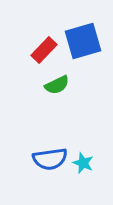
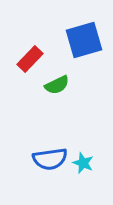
blue square: moved 1 px right, 1 px up
red rectangle: moved 14 px left, 9 px down
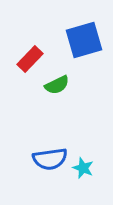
cyan star: moved 5 px down
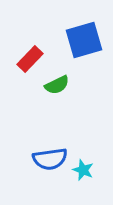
cyan star: moved 2 px down
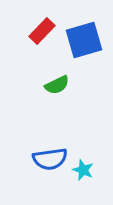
red rectangle: moved 12 px right, 28 px up
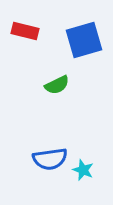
red rectangle: moved 17 px left; rotated 60 degrees clockwise
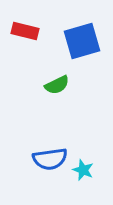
blue square: moved 2 px left, 1 px down
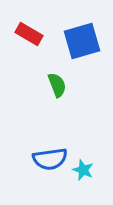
red rectangle: moved 4 px right, 3 px down; rotated 16 degrees clockwise
green semicircle: rotated 85 degrees counterclockwise
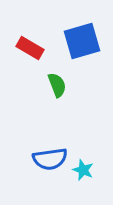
red rectangle: moved 1 px right, 14 px down
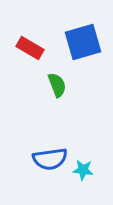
blue square: moved 1 px right, 1 px down
cyan star: rotated 15 degrees counterclockwise
